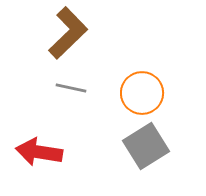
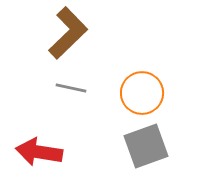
gray square: rotated 12 degrees clockwise
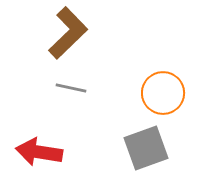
orange circle: moved 21 px right
gray square: moved 2 px down
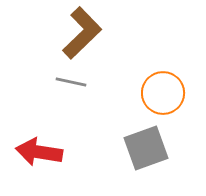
brown L-shape: moved 14 px right
gray line: moved 6 px up
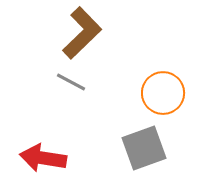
gray line: rotated 16 degrees clockwise
gray square: moved 2 px left
red arrow: moved 4 px right, 6 px down
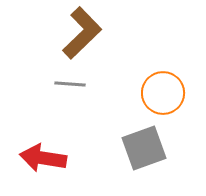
gray line: moved 1 px left, 2 px down; rotated 24 degrees counterclockwise
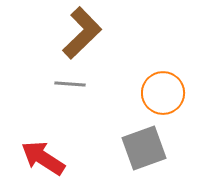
red arrow: rotated 24 degrees clockwise
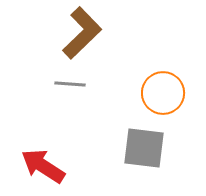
gray square: rotated 27 degrees clockwise
red arrow: moved 8 px down
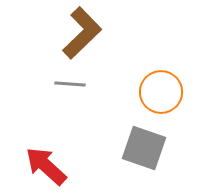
orange circle: moved 2 px left, 1 px up
gray square: rotated 12 degrees clockwise
red arrow: moved 3 px right; rotated 9 degrees clockwise
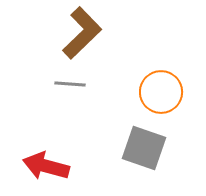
red arrow: rotated 27 degrees counterclockwise
